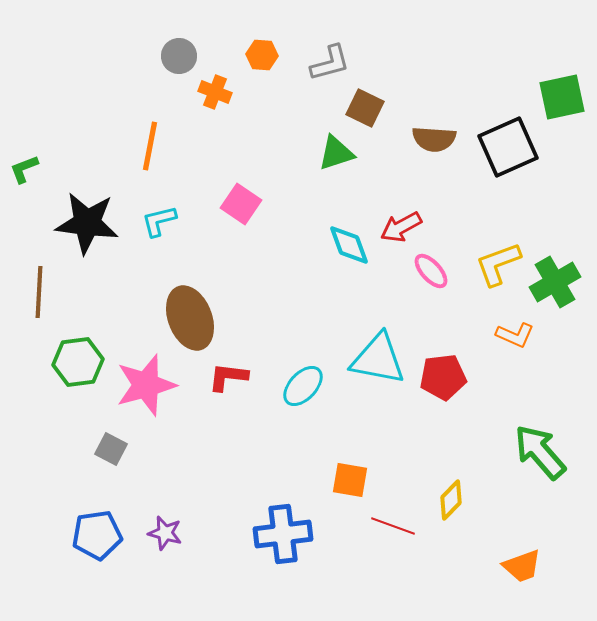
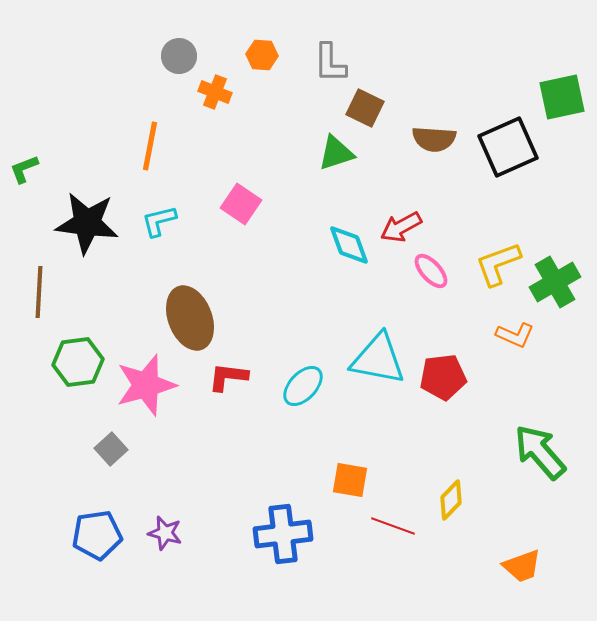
gray L-shape: rotated 105 degrees clockwise
gray square: rotated 20 degrees clockwise
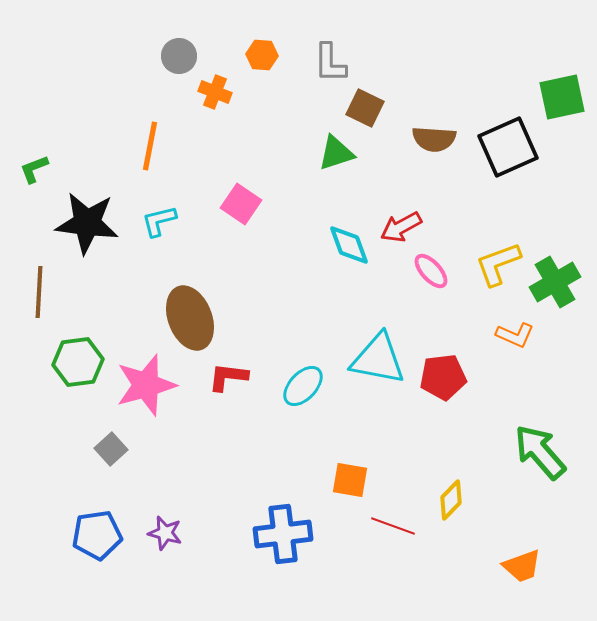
green L-shape: moved 10 px right
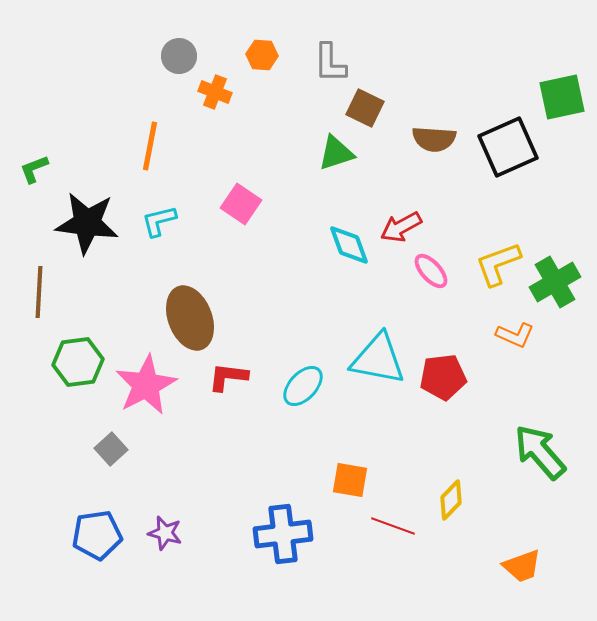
pink star: rotated 12 degrees counterclockwise
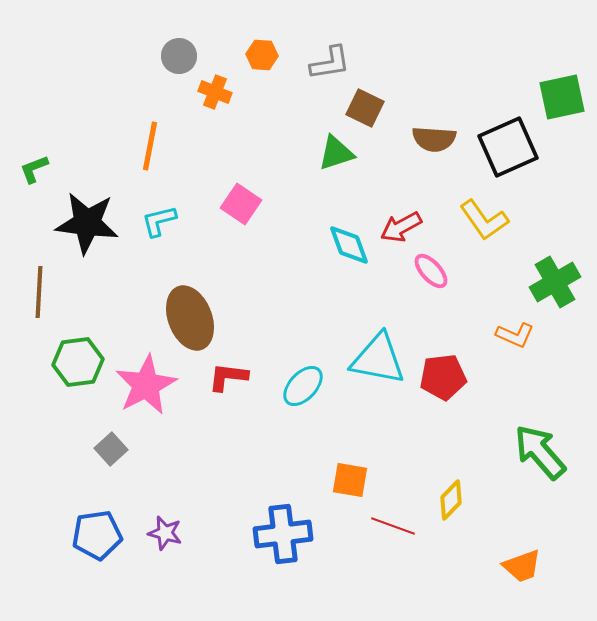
gray L-shape: rotated 99 degrees counterclockwise
yellow L-shape: moved 14 px left, 44 px up; rotated 105 degrees counterclockwise
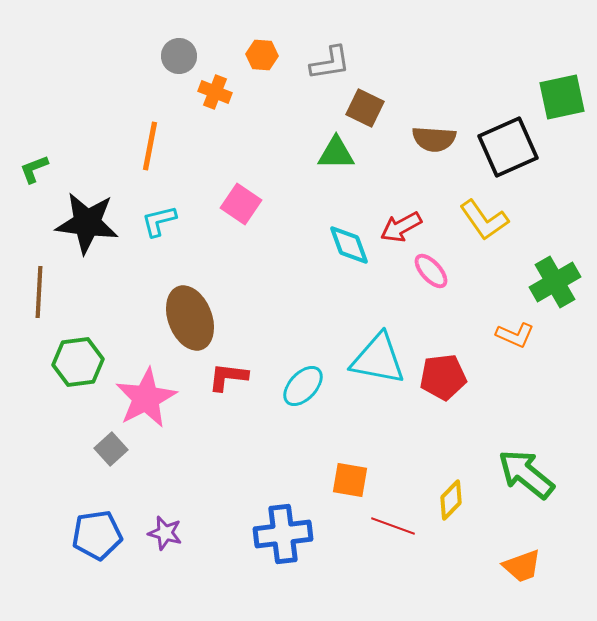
green triangle: rotated 18 degrees clockwise
pink star: moved 13 px down
green arrow: moved 14 px left, 22 px down; rotated 10 degrees counterclockwise
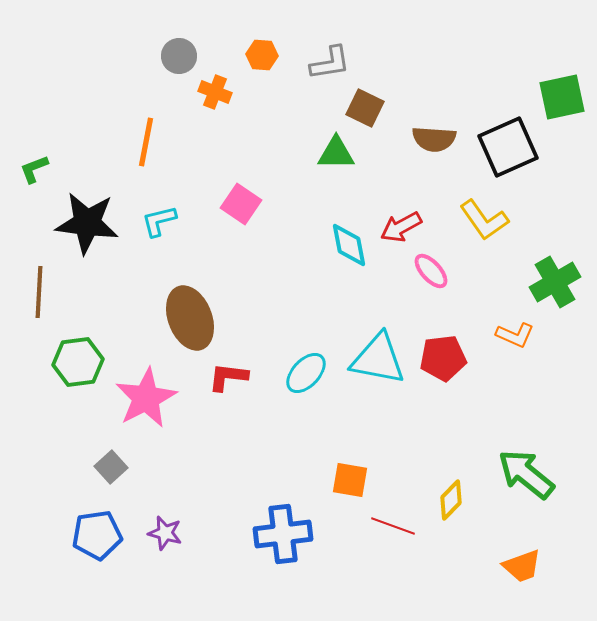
orange line: moved 4 px left, 4 px up
cyan diamond: rotated 9 degrees clockwise
red pentagon: moved 19 px up
cyan ellipse: moved 3 px right, 13 px up
gray square: moved 18 px down
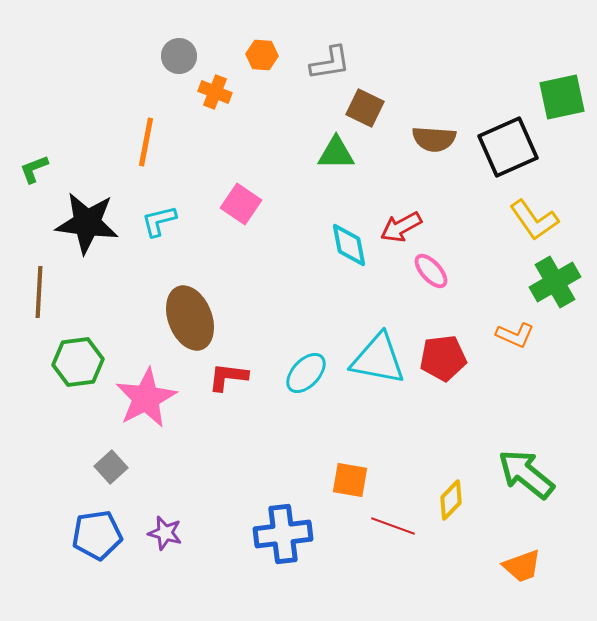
yellow L-shape: moved 50 px right
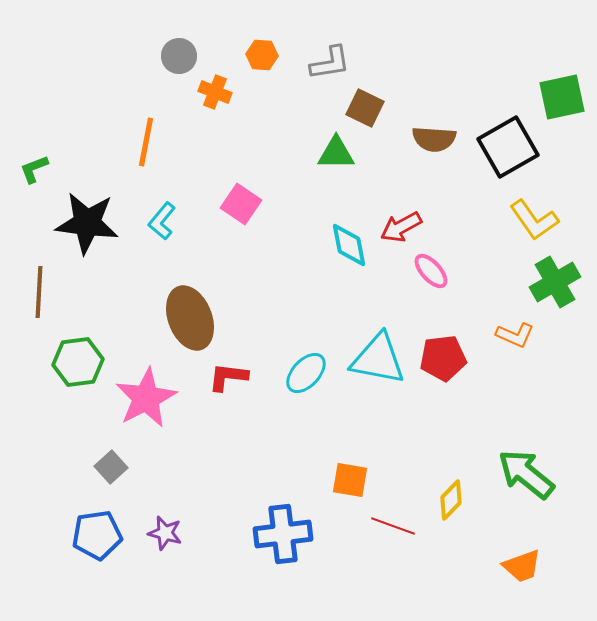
black square: rotated 6 degrees counterclockwise
cyan L-shape: moved 3 px right; rotated 36 degrees counterclockwise
